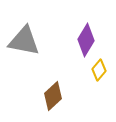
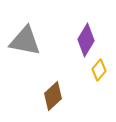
gray triangle: moved 1 px right
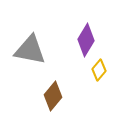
gray triangle: moved 5 px right, 9 px down
brown diamond: rotated 8 degrees counterclockwise
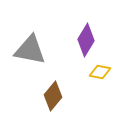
yellow diamond: moved 1 px right, 2 px down; rotated 60 degrees clockwise
